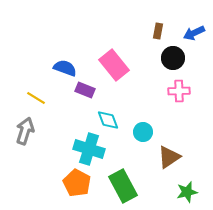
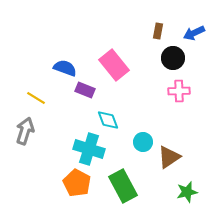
cyan circle: moved 10 px down
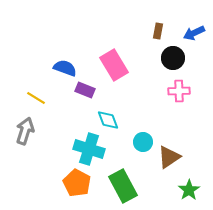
pink rectangle: rotated 8 degrees clockwise
green star: moved 2 px right, 2 px up; rotated 20 degrees counterclockwise
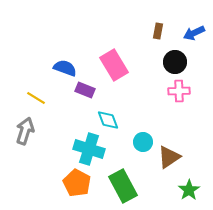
black circle: moved 2 px right, 4 px down
